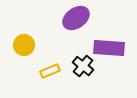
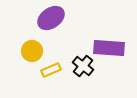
purple ellipse: moved 25 px left
yellow circle: moved 8 px right, 6 px down
yellow rectangle: moved 1 px right, 1 px up
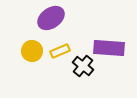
yellow rectangle: moved 9 px right, 19 px up
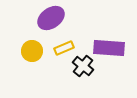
yellow rectangle: moved 4 px right, 3 px up
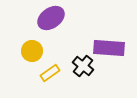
yellow rectangle: moved 14 px left, 25 px down; rotated 12 degrees counterclockwise
